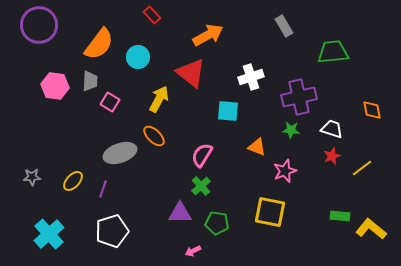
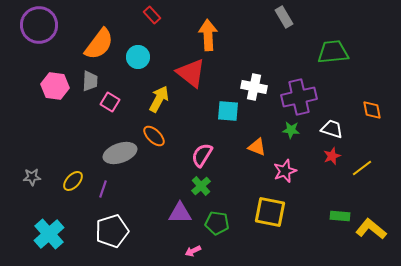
gray rectangle: moved 9 px up
orange arrow: rotated 64 degrees counterclockwise
white cross: moved 3 px right, 10 px down; rotated 30 degrees clockwise
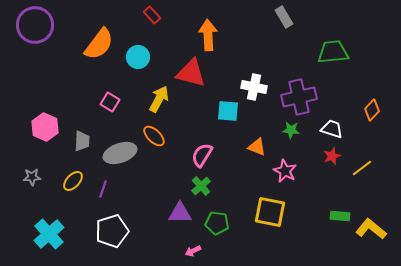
purple circle: moved 4 px left
red triangle: rotated 24 degrees counterclockwise
gray trapezoid: moved 8 px left, 60 px down
pink hexagon: moved 10 px left, 41 px down; rotated 16 degrees clockwise
orange diamond: rotated 55 degrees clockwise
pink star: rotated 25 degrees counterclockwise
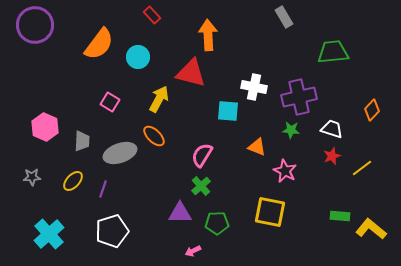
green pentagon: rotated 10 degrees counterclockwise
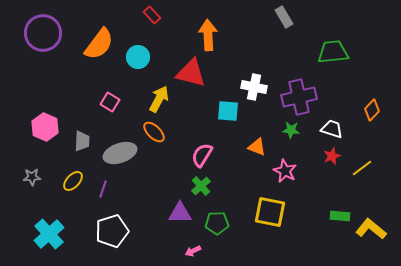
purple circle: moved 8 px right, 8 px down
orange ellipse: moved 4 px up
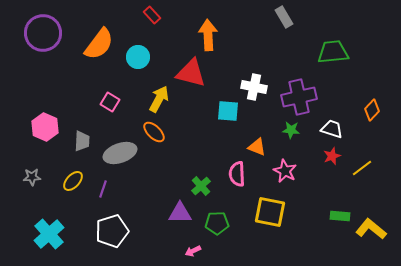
pink semicircle: moved 35 px right, 19 px down; rotated 35 degrees counterclockwise
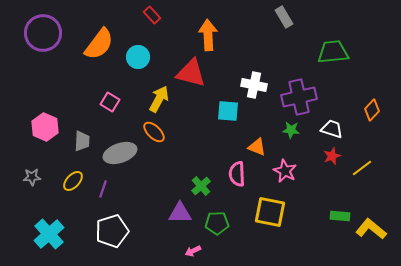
white cross: moved 2 px up
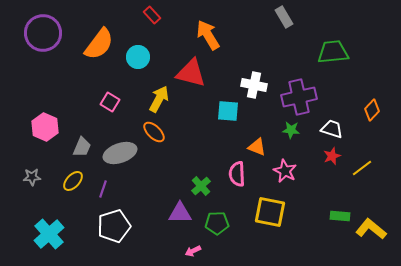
orange arrow: rotated 28 degrees counterclockwise
gray trapezoid: moved 6 px down; rotated 20 degrees clockwise
white pentagon: moved 2 px right, 5 px up
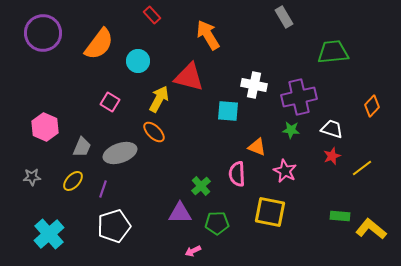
cyan circle: moved 4 px down
red triangle: moved 2 px left, 4 px down
orange diamond: moved 4 px up
